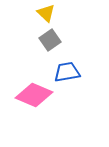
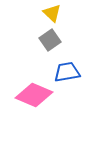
yellow triangle: moved 6 px right
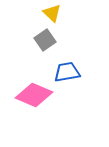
gray square: moved 5 px left
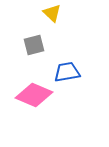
gray square: moved 11 px left, 5 px down; rotated 20 degrees clockwise
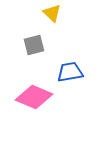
blue trapezoid: moved 3 px right
pink diamond: moved 2 px down
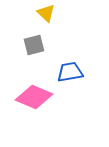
yellow triangle: moved 6 px left
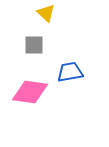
gray square: rotated 15 degrees clockwise
pink diamond: moved 4 px left, 5 px up; rotated 15 degrees counterclockwise
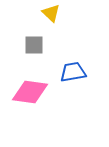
yellow triangle: moved 5 px right
blue trapezoid: moved 3 px right
